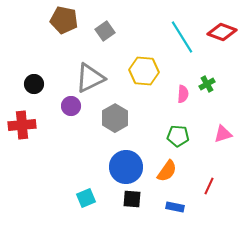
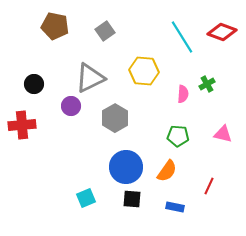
brown pentagon: moved 9 px left, 6 px down
pink triangle: rotated 30 degrees clockwise
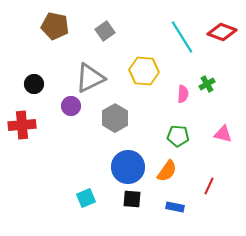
blue circle: moved 2 px right
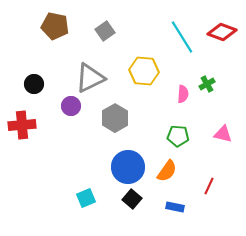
black square: rotated 36 degrees clockwise
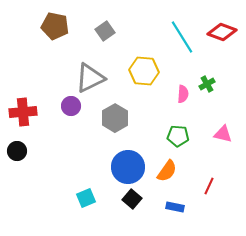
black circle: moved 17 px left, 67 px down
red cross: moved 1 px right, 13 px up
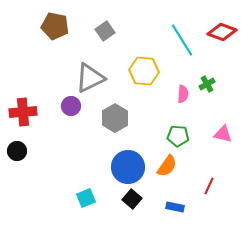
cyan line: moved 3 px down
orange semicircle: moved 5 px up
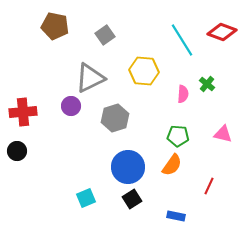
gray square: moved 4 px down
green cross: rotated 21 degrees counterclockwise
gray hexagon: rotated 12 degrees clockwise
orange semicircle: moved 5 px right, 1 px up
black square: rotated 18 degrees clockwise
blue rectangle: moved 1 px right, 9 px down
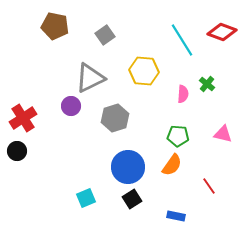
red cross: moved 6 px down; rotated 28 degrees counterclockwise
red line: rotated 60 degrees counterclockwise
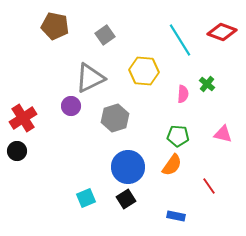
cyan line: moved 2 px left
black square: moved 6 px left
